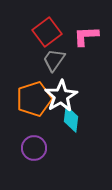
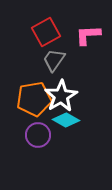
red square: moved 1 px left; rotated 8 degrees clockwise
pink L-shape: moved 2 px right, 1 px up
orange pentagon: rotated 8 degrees clockwise
cyan diamond: moved 5 px left, 1 px down; rotated 68 degrees counterclockwise
purple circle: moved 4 px right, 13 px up
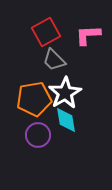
gray trapezoid: rotated 80 degrees counterclockwise
white star: moved 4 px right, 3 px up
cyan diamond: rotated 52 degrees clockwise
